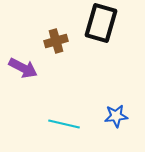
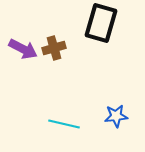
brown cross: moved 2 px left, 7 px down
purple arrow: moved 19 px up
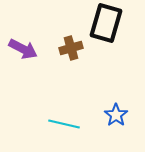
black rectangle: moved 5 px right
brown cross: moved 17 px right
blue star: moved 1 px up; rotated 30 degrees counterclockwise
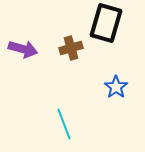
purple arrow: rotated 12 degrees counterclockwise
blue star: moved 28 px up
cyan line: rotated 56 degrees clockwise
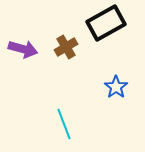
black rectangle: rotated 45 degrees clockwise
brown cross: moved 5 px left, 1 px up; rotated 15 degrees counterclockwise
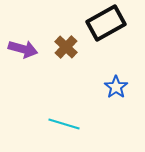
brown cross: rotated 15 degrees counterclockwise
cyan line: rotated 52 degrees counterclockwise
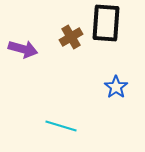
black rectangle: rotated 57 degrees counterclockwise
brown cross: moved 5 px right, 10 px up; rotated 15 degrees clockwise
cyan line: moved 3 px left, 2 px down
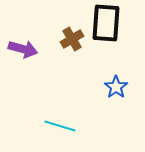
brown cross: moved 1 px right, 2 px down
cyan line: moved 1 px left
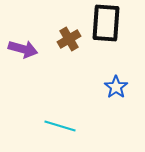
brown cross: moved 3 px left
